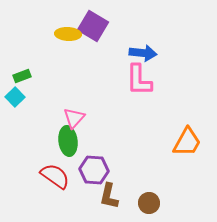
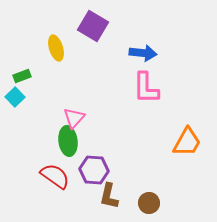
yellow ellipse: moved 12 px left, 14 px down; rotated 70 degrees clockwise
pink L-shape: moved 7 px right, 8 px down
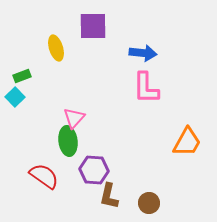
purple square: rotated 32 degrees counterclockwise
red semicircle: moved 11 px left
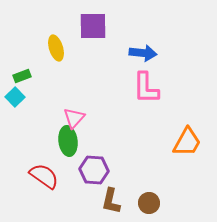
brown L-shape: moved 2 px right, 5 px down
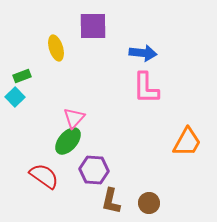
green ellipse: rotated 48 degrees clockwise
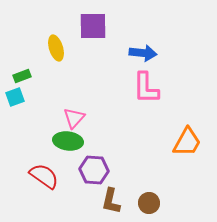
cyan square: rotated 24 degrees clockwise
green ellipse: rotated 56 degrees clockwise
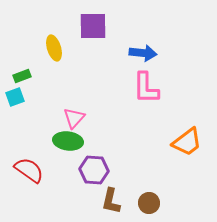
yellow ellipse: moved 2 px left
orange trapezoid: rotated 24 degrees clockwise
red semicircle: moved 15 px left, 6 px up
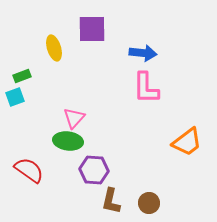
purple square: moved 1 px left, 3 px down
